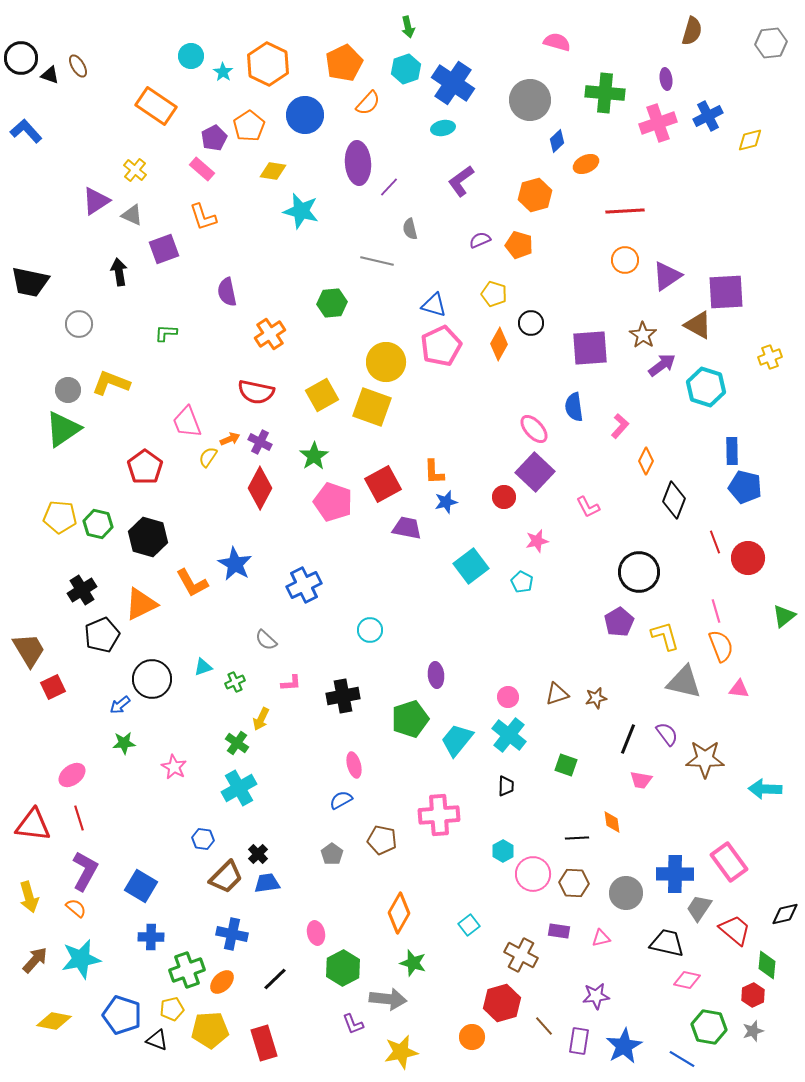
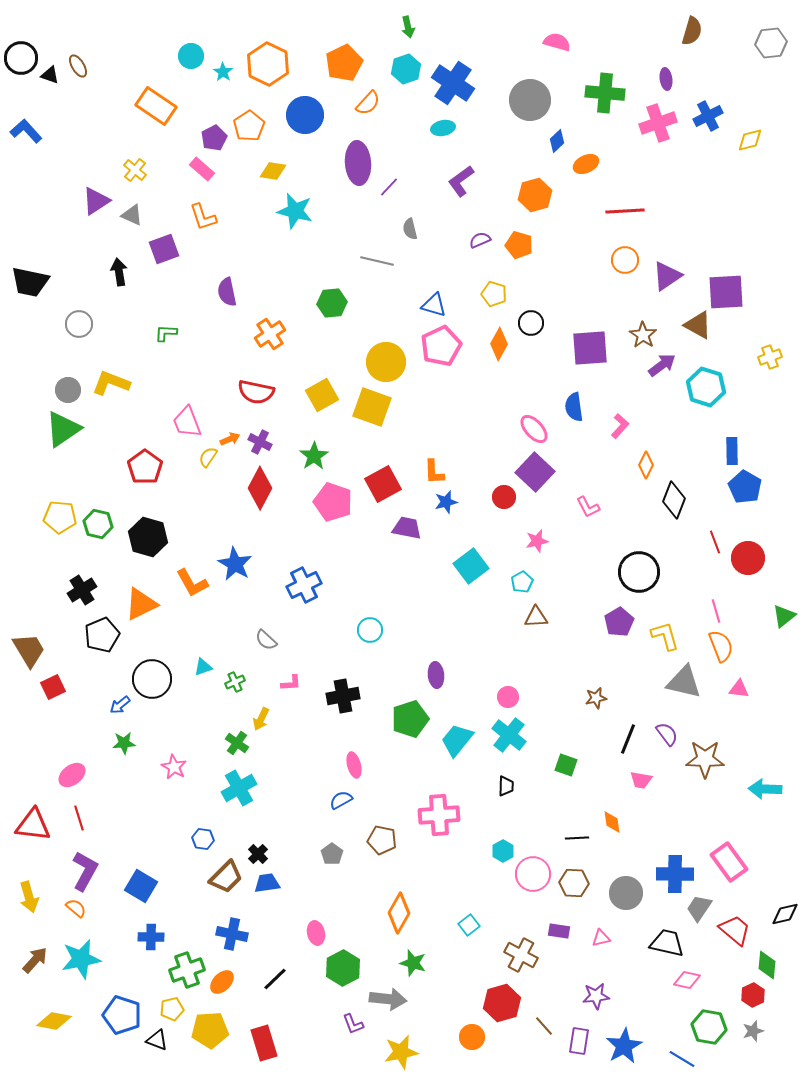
cyan star at (301, 211): moved 6 px left
orange diamond at (646, 461): moved 4 px down
blue pentagon at (745, 487): rotated 16 degrees clockwise
cyan pentagon at (522, 582): rotated 15 degrees clockwise
brown triangle at (557, 694): moved 21 px left, 77 px up; rotated 15 degrees clockwise
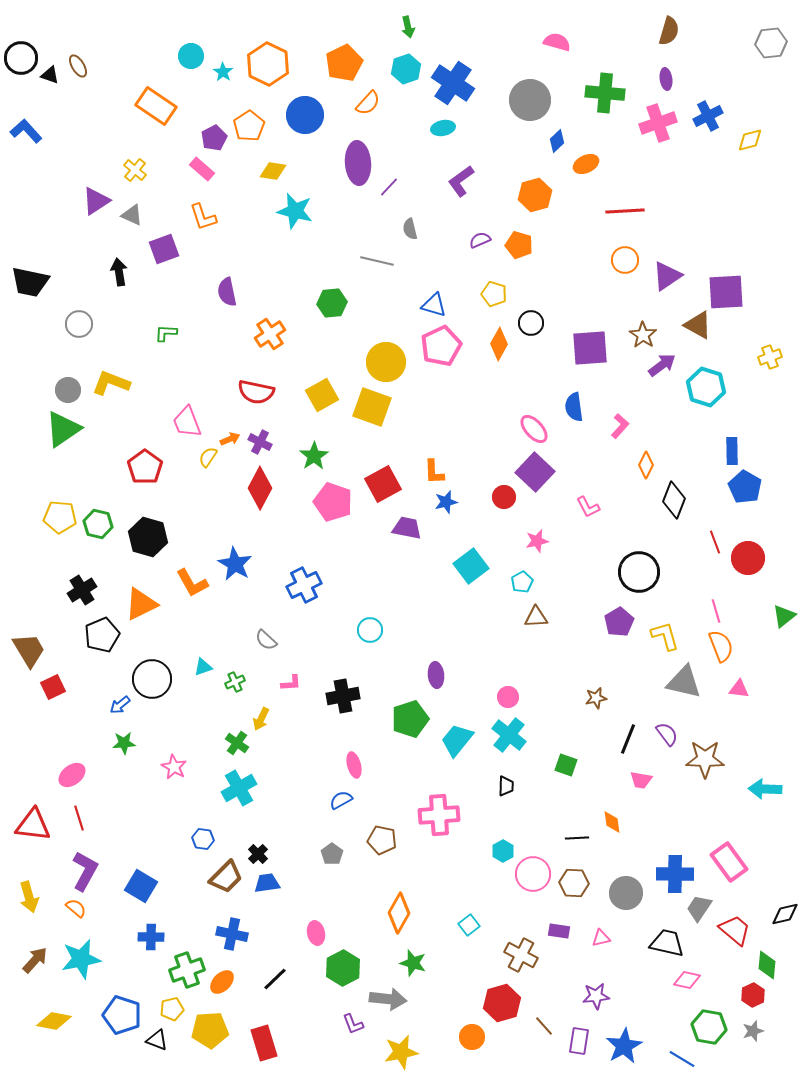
brown semicircle at (692, 31): moved 23 px left
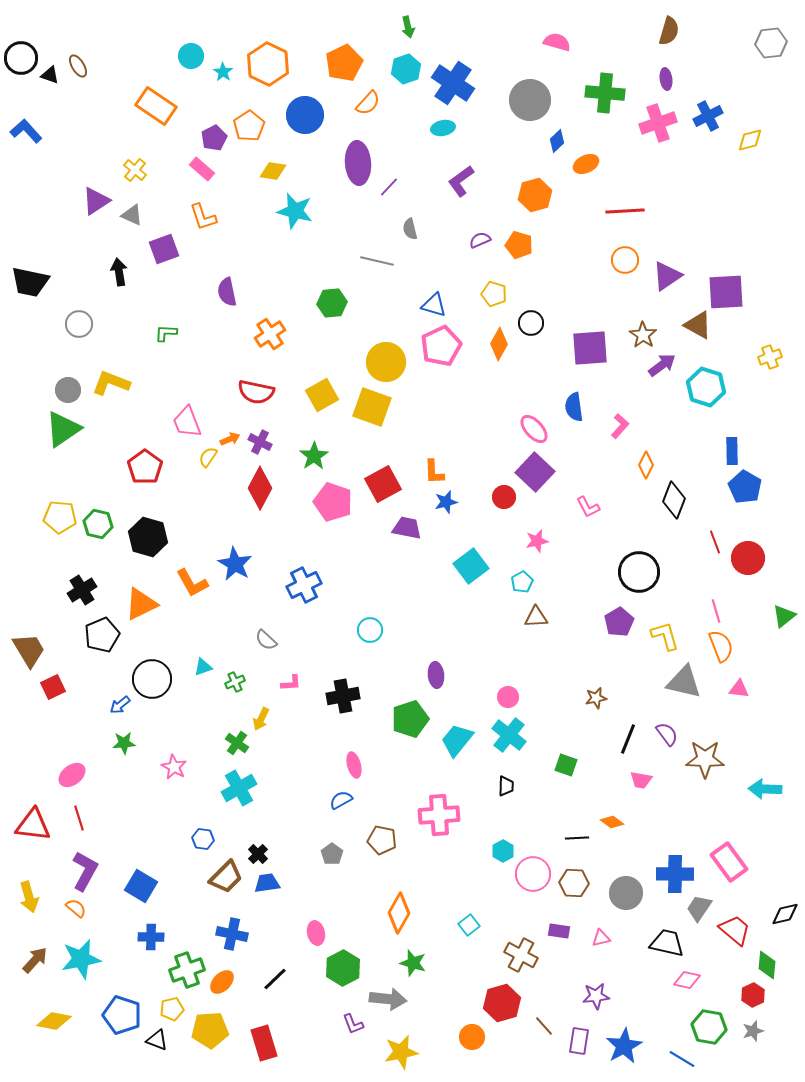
orange diamond at (612, 822): rotated 45 degrees counterclockwise
